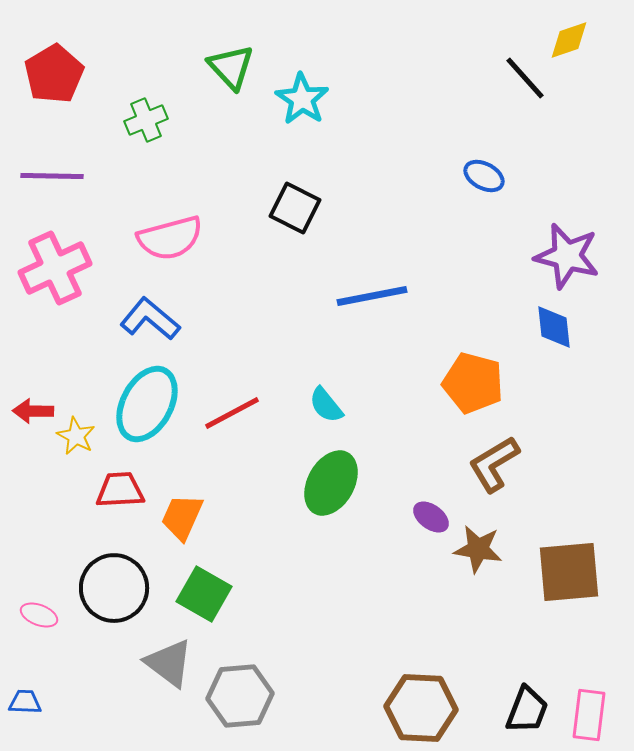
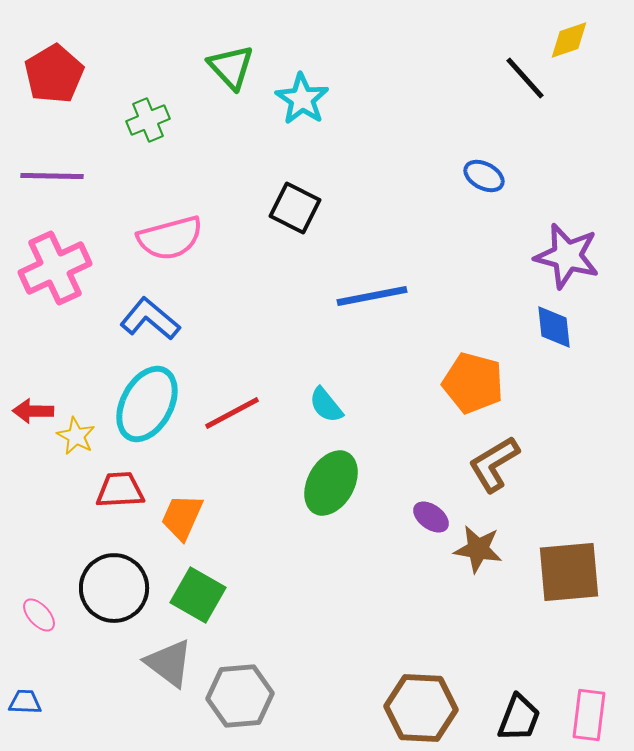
green cross: moved 2 px right
green square: moved 6 px left, 1 px down
pink ellipse: rotated 27 degrees clockwise
black trapezoid: moved 8 px left, 8 px down
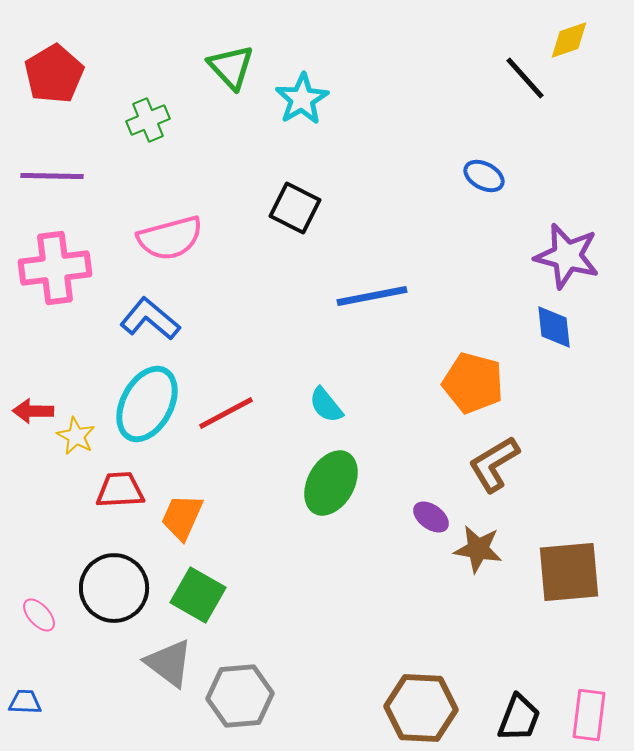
cyan star: rotated 8 degrees clockwise
pink cross: rotated 18 degrees clockwise
red line: moved 6 px left
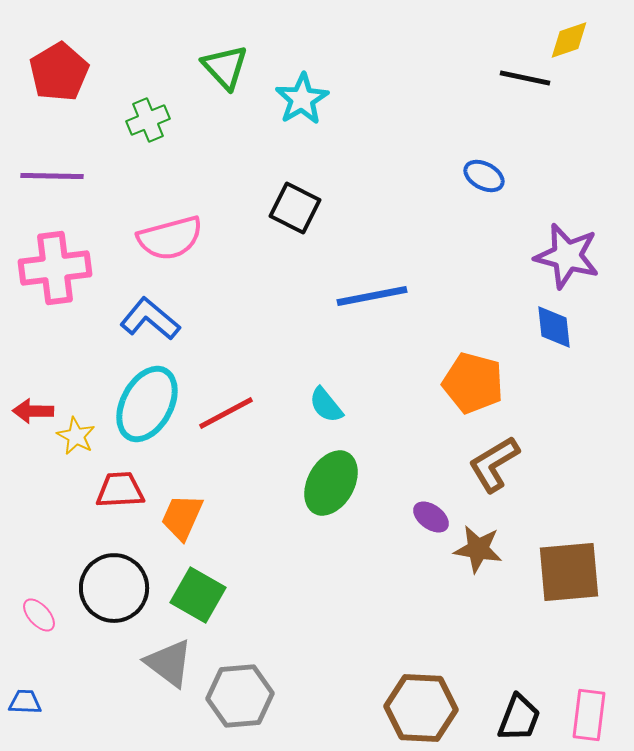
green triangle: moved 6 px left
red pentagon: moved 5 px right, 2 px up
black line: rotated 36 degrees counterclockwise
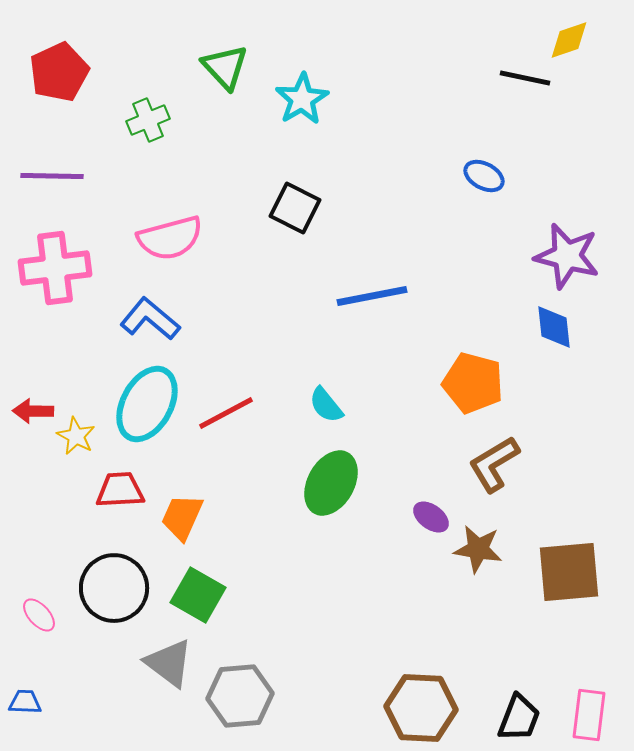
red pentagon: rotated 6 degrees clockwise
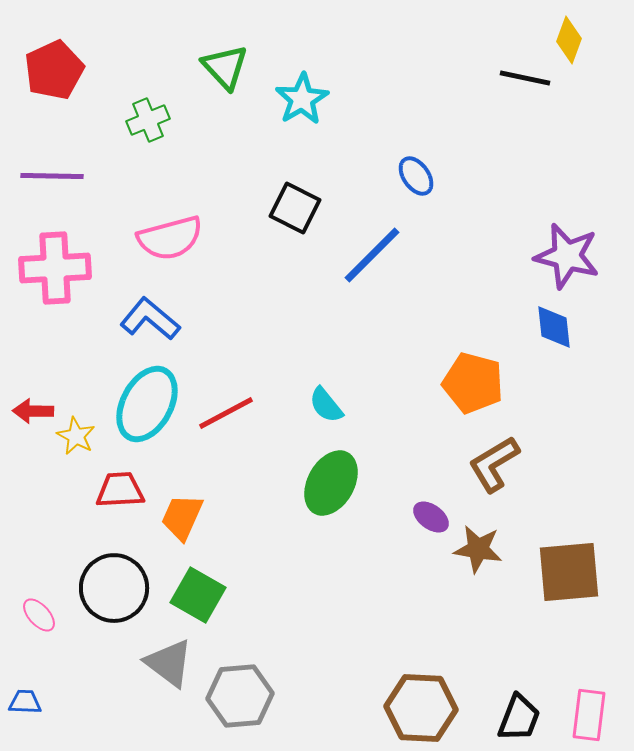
yellow diamond: rotated 51 degrees counterclockwise
red pentagon: moved 5 px left, 2 px up
blue ellipse: moved 68 px left; rotated 27 degrees clockwise
pink cross: rotated 4 degrees clockwise
blue line: moved 41 px up; rotated 34 degrees counterclockwise
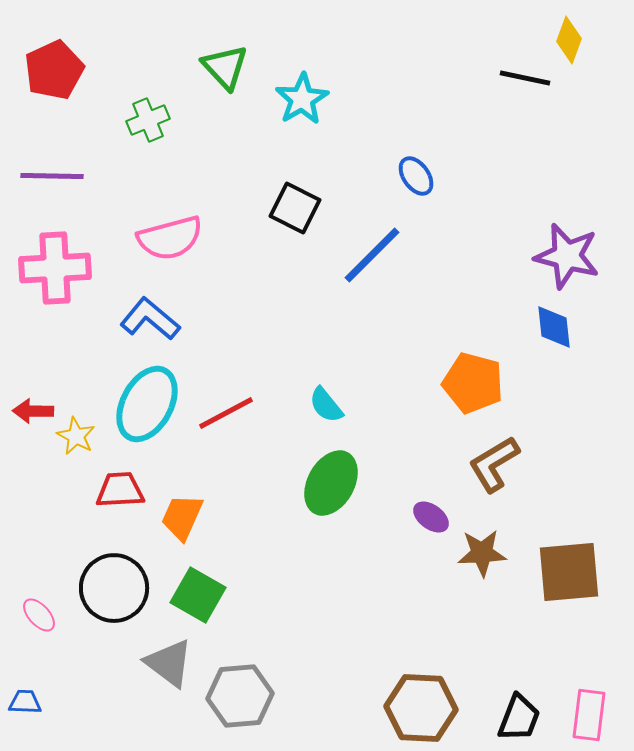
brown star: moved 4 px right, 4 px down; rotated 12 degrees counterclockwise
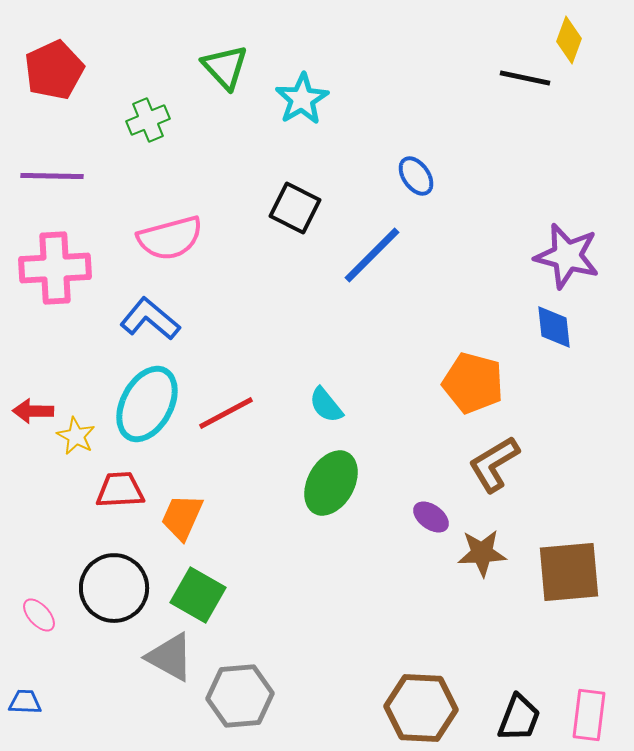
gray triangle: moved 1 px right, 6 px up; rotated 8 degrees counterclockwise
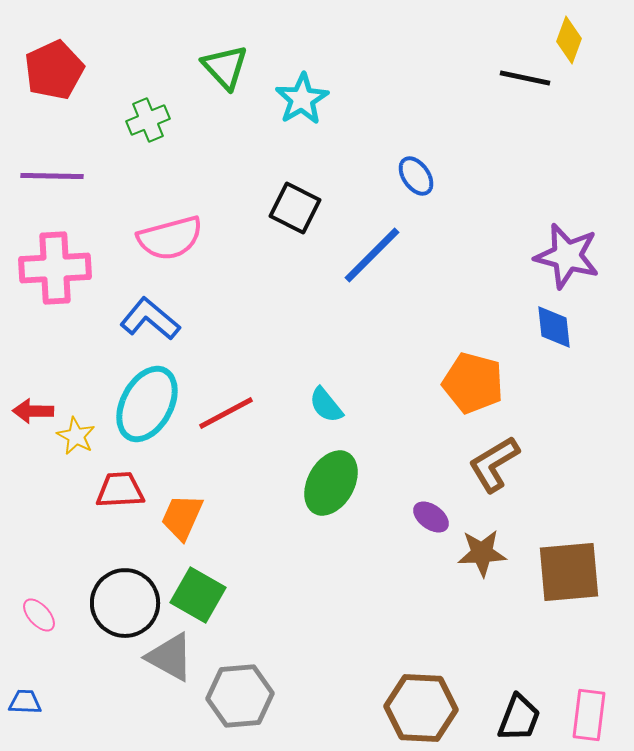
black circle: moved 11 px right, 15 px down
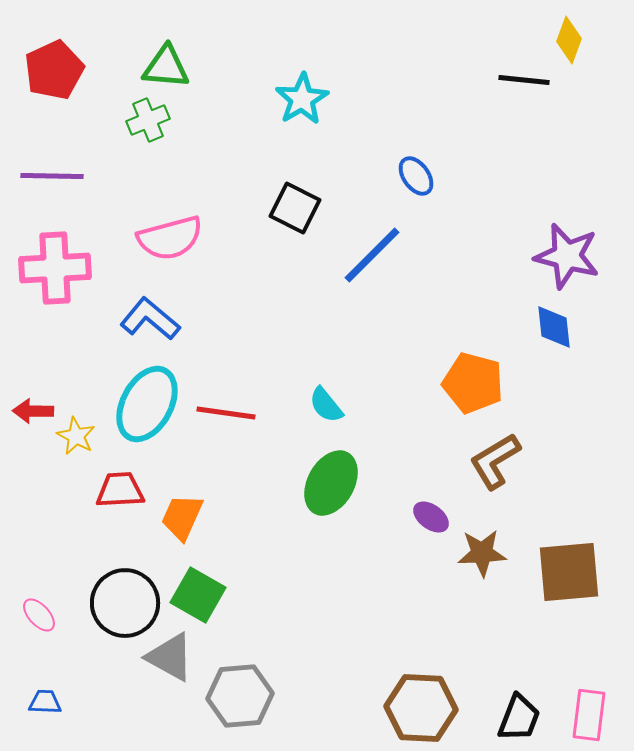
green triangle: moved 59 px left; rotated 42 degrees counterclockwise
black line: moved 1 px left, 2 px down; rotated 6 degrees counterclockwise
red line: rotated 36 degrees clockwise
brown L-shape: moved 1 px right, 3 px up
blue trapezoid: moved 20 px right
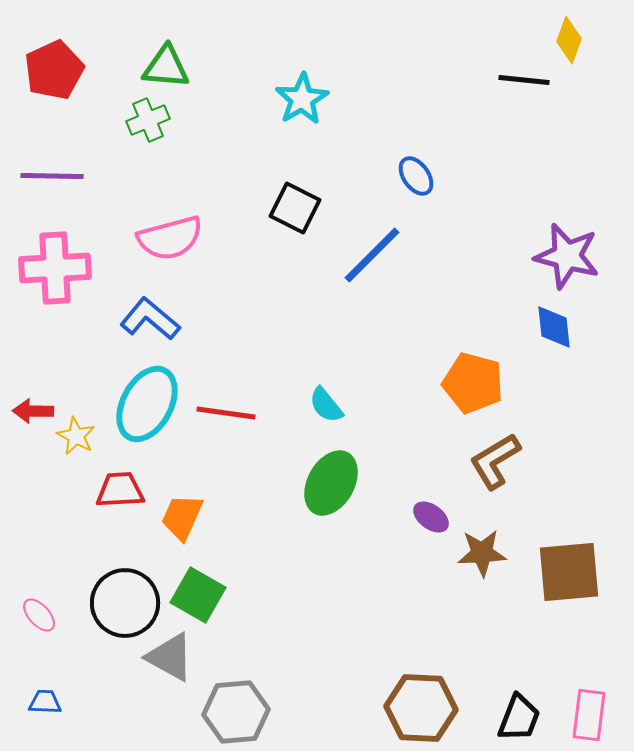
gray hexagon: moved 4 px left, 16 px down
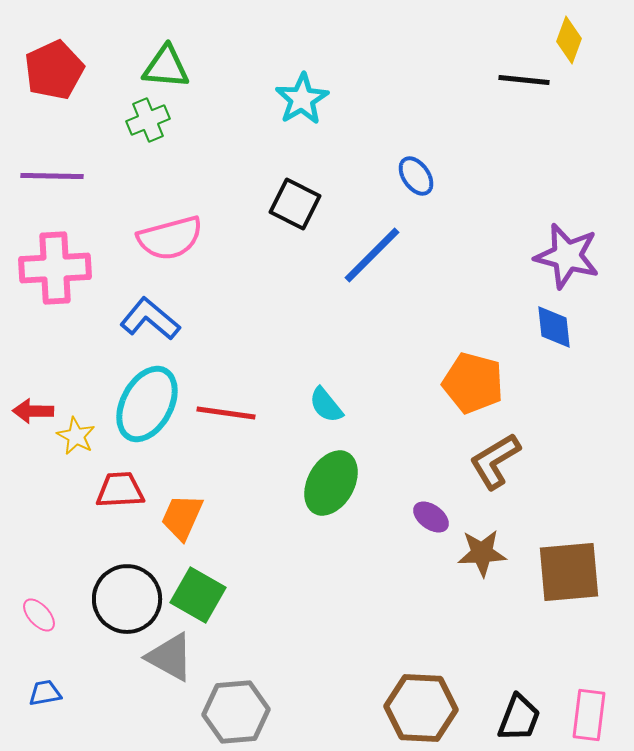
black square: moved 4 px up
black circle: moved 2 px right, 4 px up
blue trapezoid: moved 9 px up; rotated 12 degrees counterclockwise
